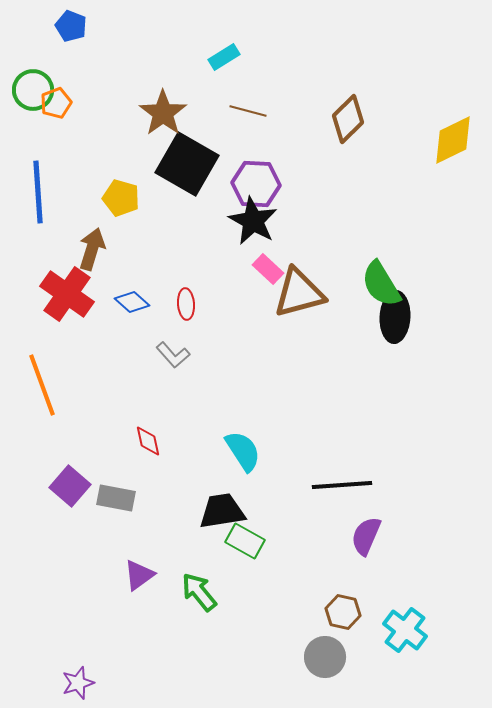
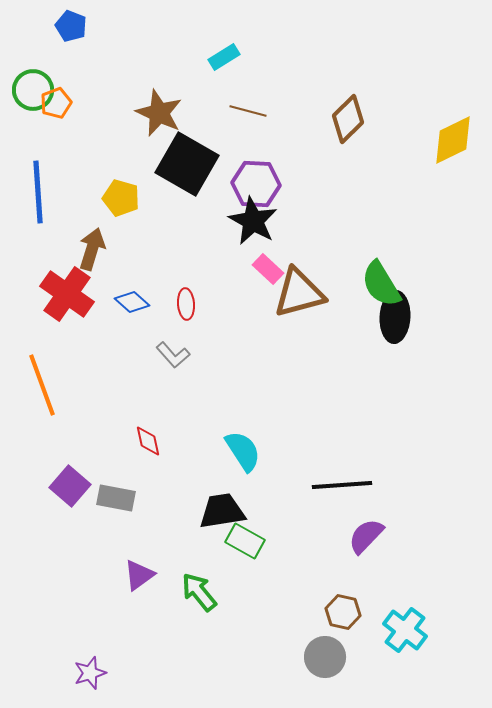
brown star: moved 4 px left; rotated 12 degrees counterclockwise
purple semicircle: rotated 21 degrees clockwise
purple star: moved 12 px right, 10 px up
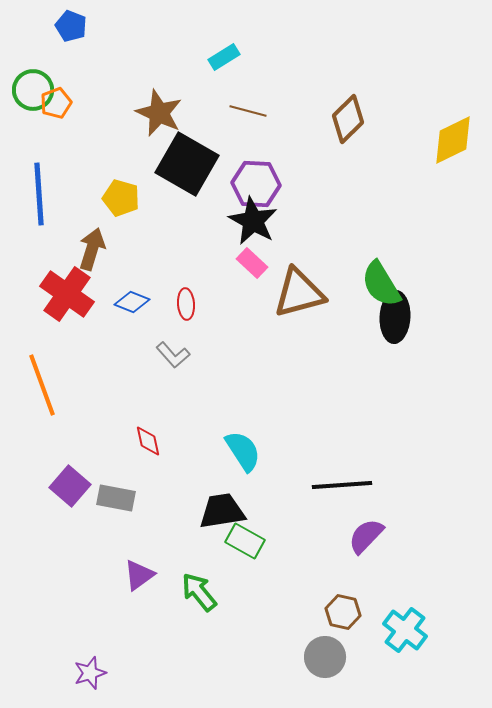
blue line: moved 1 px right, 2 px down
pink rectangle: moved 16 px left, 6 px up
blue diamond: rotated 20 degrees counterclockwise
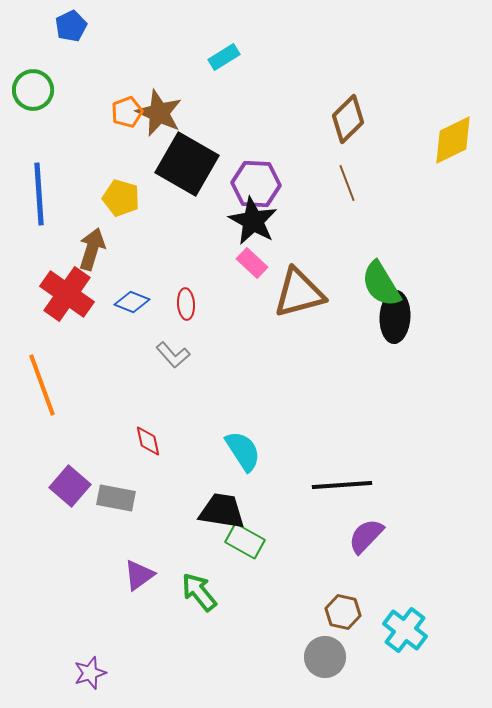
blue pentagon: rotated 24 degrees clockwise
orange pentagon: moved 71 px right, 9 px down
brown line: moved 99 px right, 72 px down; rotated 54 degrees clockwise
black trapezoid: rotated 18 degrees clockwise
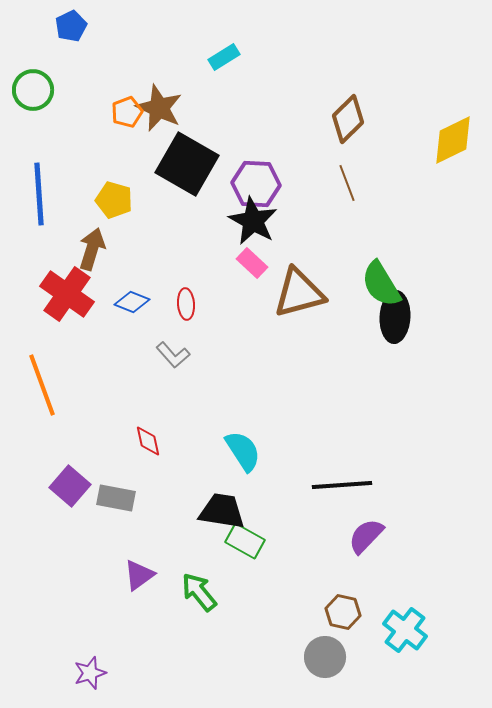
brown star: moved 5 px up
yellow pentagon: moved 7 px left, 2 px down
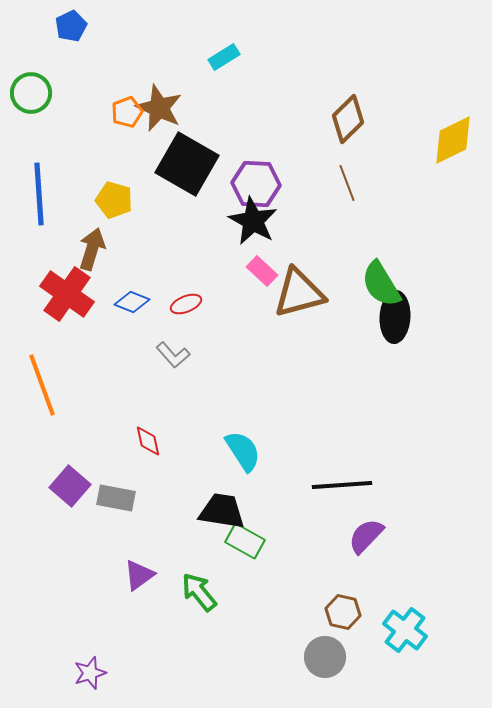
green circle: moved 2 px left, 3 px down
pink rectangle: moved 10 px right, 8 px down
red ellipse: rotated 72 degrees clockwise
